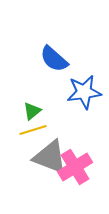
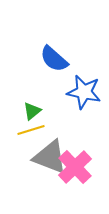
blue star: rotated 20 degrees clockwise
yellow line: moved 2 px left
pink cross: rotated 12 degrees counterclockwise
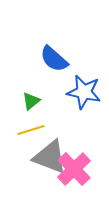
green triangle: moved 1 px left, 10 px up
pink cross: moved 1 px left, 2 px down
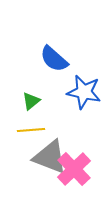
yellow line: rotated 12 degrees clockwise
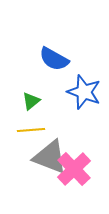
blue semicircle: rotated 12 degrees counterclockwise
blue star: rotated 8 degrees clockwise
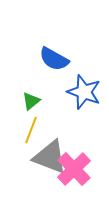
yellow line: rotated 64 degrees counterclockwise
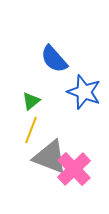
blue semicircle: rotated 20 degrees clockwise
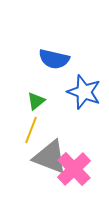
blue semicircle: rotated 36 degrees counterclockwise
green triangle: moved 5 px right
